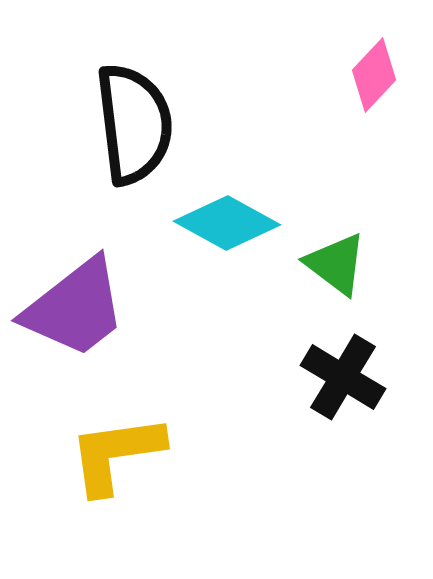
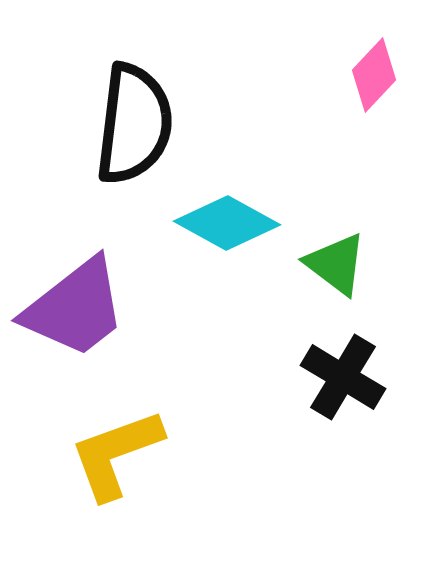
black semicircle: rotated 14 degrees clockwise
yellow L-shape: rotated 12 degrees counterclockwise
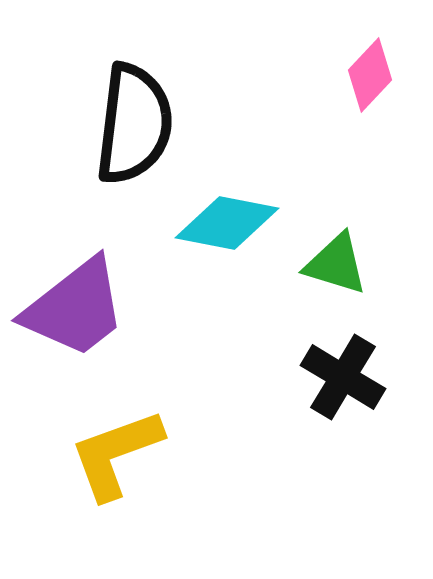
pink diamond: moved 4 px left
cyan diamond: rotated 18 degrees counterclockwise
green triangle: rotated 20 degrees counterclockwise
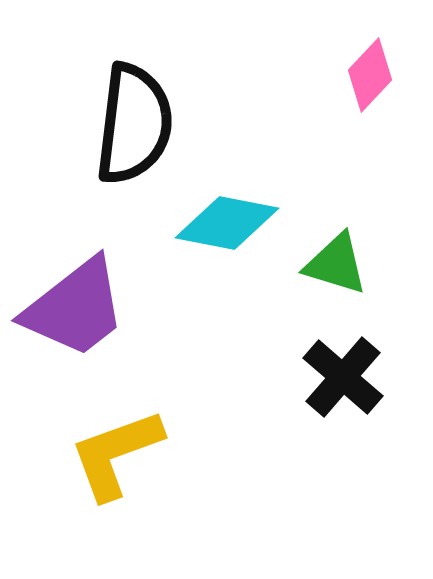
black cross: rotated 10 degrees clockwise
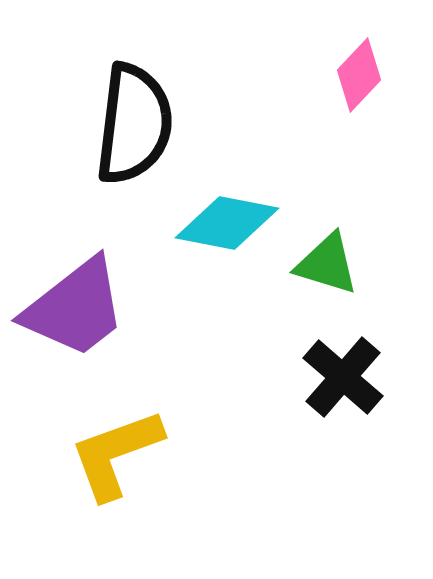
pink diamond: moved 11 px left
green triangle: moved 9 px left
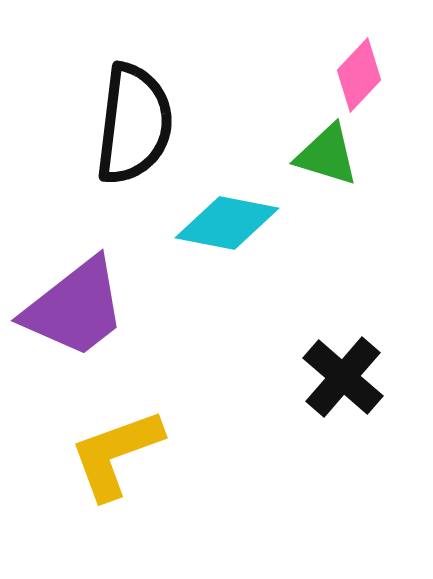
green triangle: moved 109 px up
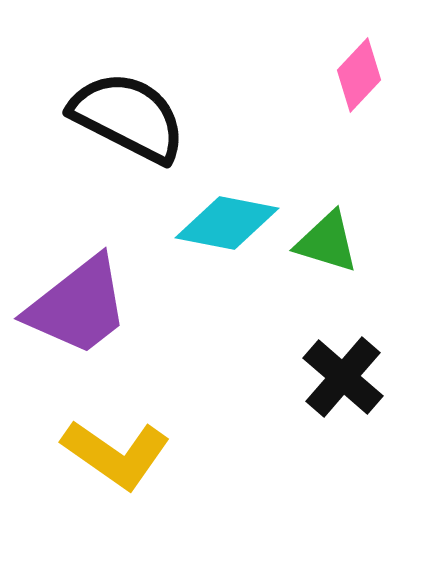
black semicircle: moved 6 px left, 7 px up; rotated 70 degrees counterclockwise
green triangle: moved 87 px down
purple trapezoid: moved 3 px right, 2 px up
yellow L-shape: rotated 125 degrees counterclockwise
